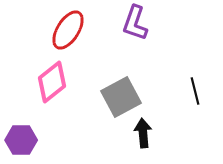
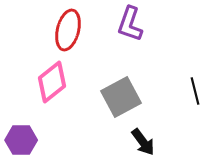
purple L-shape: moved 5 px left, 1 px down
red ellipse: rotated 18 degrees counterclockwise
black arrow: moved 9 px down; rotated 148 degrees clockwise
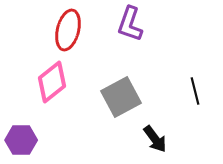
black arrow: moved 12 px right, 3 px up
